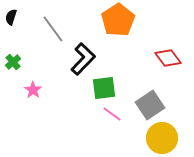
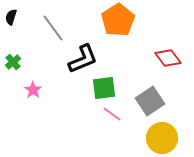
gray line: moved 1 px up
black L-shape: rotated 24 degrees clockwise
gray square: moved 4 px up
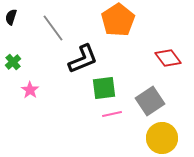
pink star: moved 3 px left
pink line: rotated 48 degrees counterclockwise
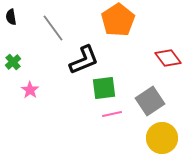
black semicircle: rotated 28 degrees counterclockwise
black L-shape: moved 1 px right, 1 px down
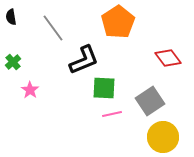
orange pentagon: moved 2 px down
green square: rotated 10 degrees clockwise
yellow circle: moved 1 px right, 1 px up
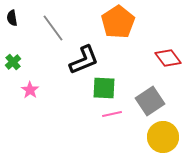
black semicircle: moved 1 px right, 1 px down
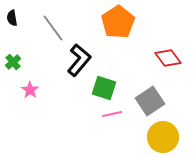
black L-shape: moved 5 px left; rotated 28 degrees counterclockwise
green square: rotated 15 degrees clockwise
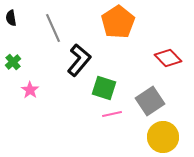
black semicircle: moved 1 px left
gray line: rotated 12 degrees clockwise
red diamond: rotated 8 degrees counterclockwise
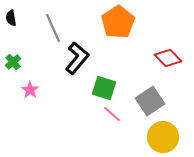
black L-shape: moved 2 px left, 2 px up
pink line: rotated 54 degrees clockwise
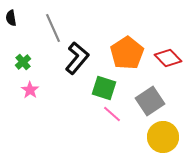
orange pentagon: moved 9 px right, 31 px down
green cross: moved 10 px right
